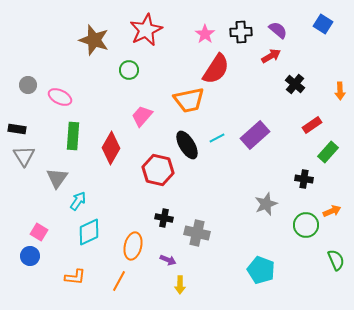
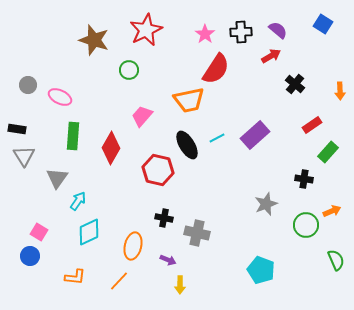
orange line at (119, 281): rotated 15 degrees clockwise
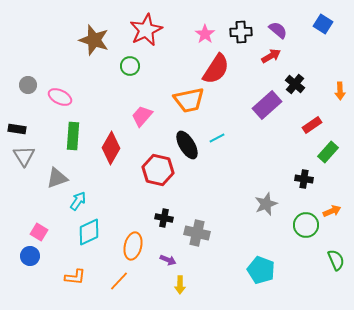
green circle at (129, 70): moved 1 px right, 4 px up
purple rectangle at (255, 135): moved 12 px right, 30 px up
gray triangle at (57, 178): rotated 35 degrees clockwise
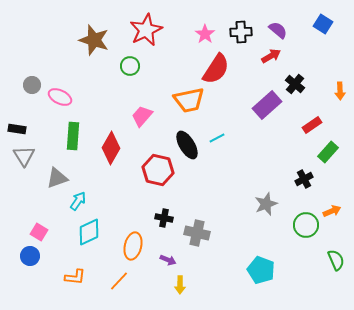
gray circle at (28, 85): moved 4 px right
black cross at (304, 179): rotated 36 degrees counterclockwise
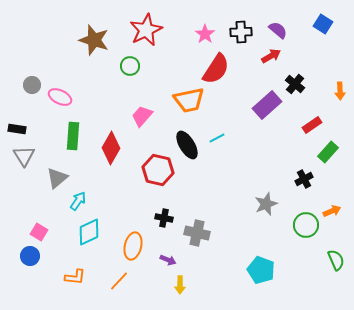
gray triangle at (57, 178): rotated 20 degrees counterclockwise
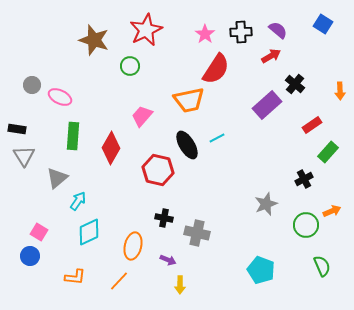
green semicircle at (336, 260): moved 14 px left, 6 px down
